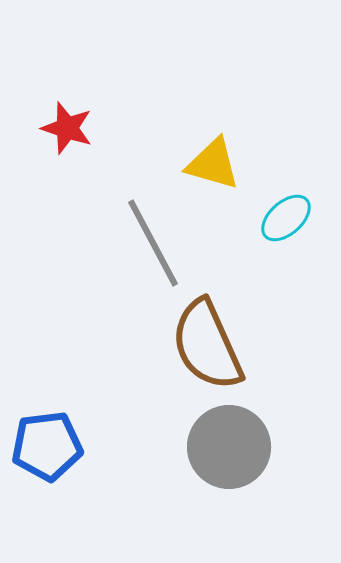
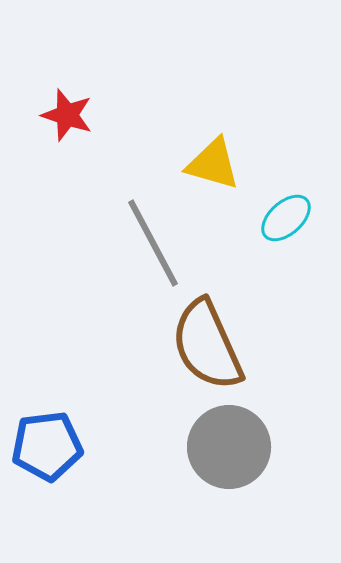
red star: moved 13 px up
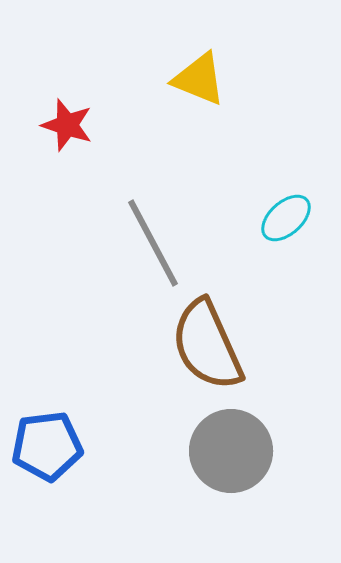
red star: moved 10 px down
yellow triangle: moved 14 px left, 85 px up; rotated 6 degrees clockwise
gray circle: moved 2 px right, 4 px down
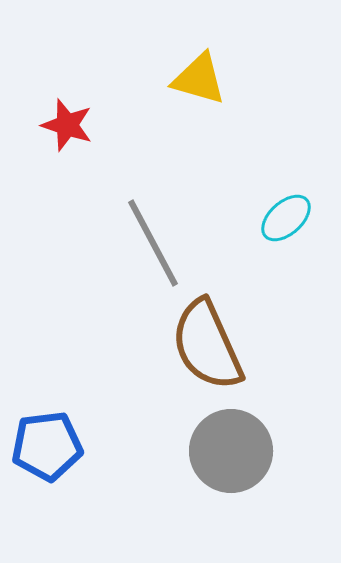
yellow triangle: rotated 6 degrees counterclockwise
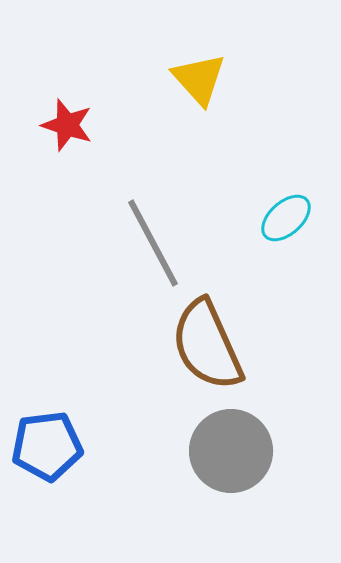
yellow triangle: rotated 32 degrees clockwise
